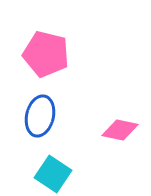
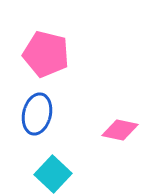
blue ellipse: moved 3 px left, 2 px up
cyan square: rotated 9 degrees clockwise
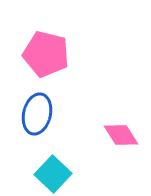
pink diamond: moved 1 px right, 5 px down; rotated 45 degrees clockwise
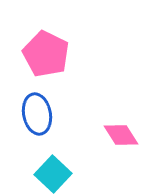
pink pentagon: rotated 12 degrees clockwise
blue ellipse: rotated 24 degrees counterclockwise
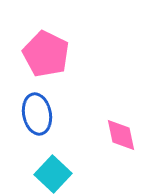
pink diamond: rotated 21 degrees clockwise
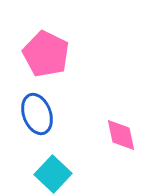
blue ellipse: rotated 9 degrees counterclockwise
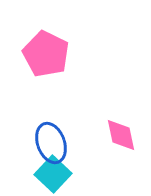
blue ellipse: moved 14 px right, 29 px down
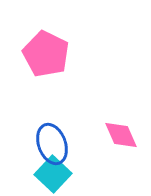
pink diamond: rotated 12 degrees counterclockwise
blue ellipse: moved 1 px right, 1 px down
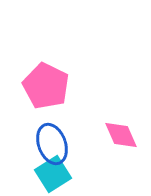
pink pentagon: moved 32 px down
cyan square: rotated 15 degrees clockwise
